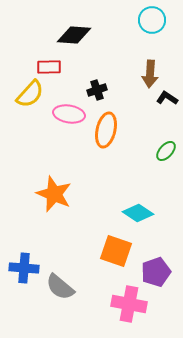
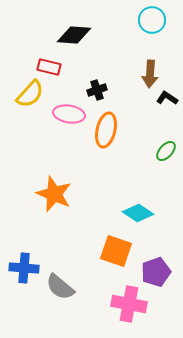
red rectangle: rotated 15 degrees clockwise
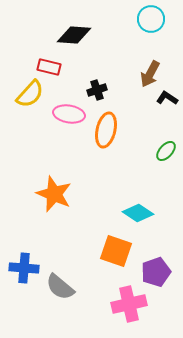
cyan circle: moved 1 px left, 1 px up
brown arrow: rotated 24 degrees clockwise
pink cross: rotated 24 degrees counterclockwise
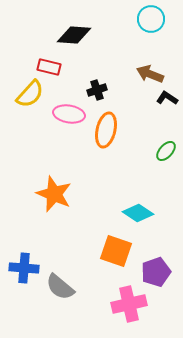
brown arrow: rotated 84 degrees clockwise
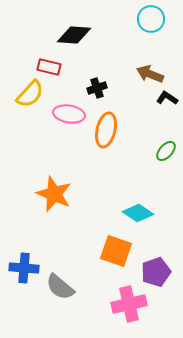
black cross: moved 2 px up
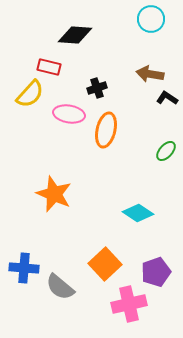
black diamond: moved 1 px right
brown arrow: rotated 12 degrees counterclockwise
orange square: moved 11 px left, 13 px down; rotated 28 degrees clockwise
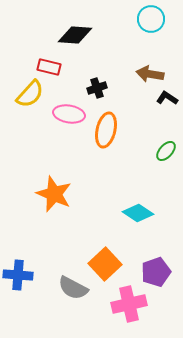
blue cross: moved 6 px left, 7 px down
gray semicircle: moved 13 px right, 1 px down; rotated 12 degrees counterclockwise
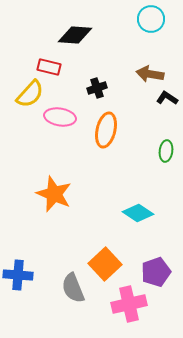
pink ellipse: moved 9 px left, 3 px down
green ellipse: rotated 35 degrees counterclockwise
gray semicircle: rotated 40 degrees clockwise
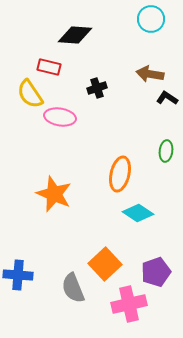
yellow semicircle: rotated 104 degrees clockwise
orange ellipse: moved 14 px right, 44 px down
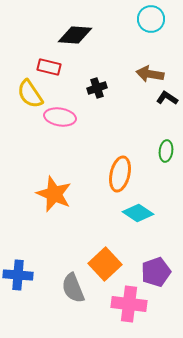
pink cross: rotated 20 degrees clockwise
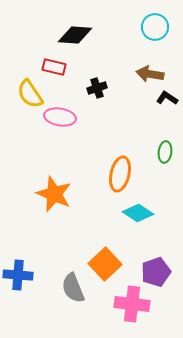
cyan circle: moved 4 px right, 8 px down
red rectangle: moved 5 px right
green ellipse: moved 1 px left, 1 px down
pink cross: moved 3 px right
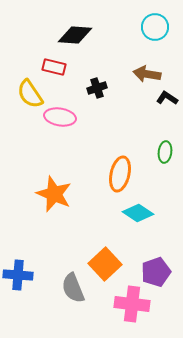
brown arrow: moved 3 px left
